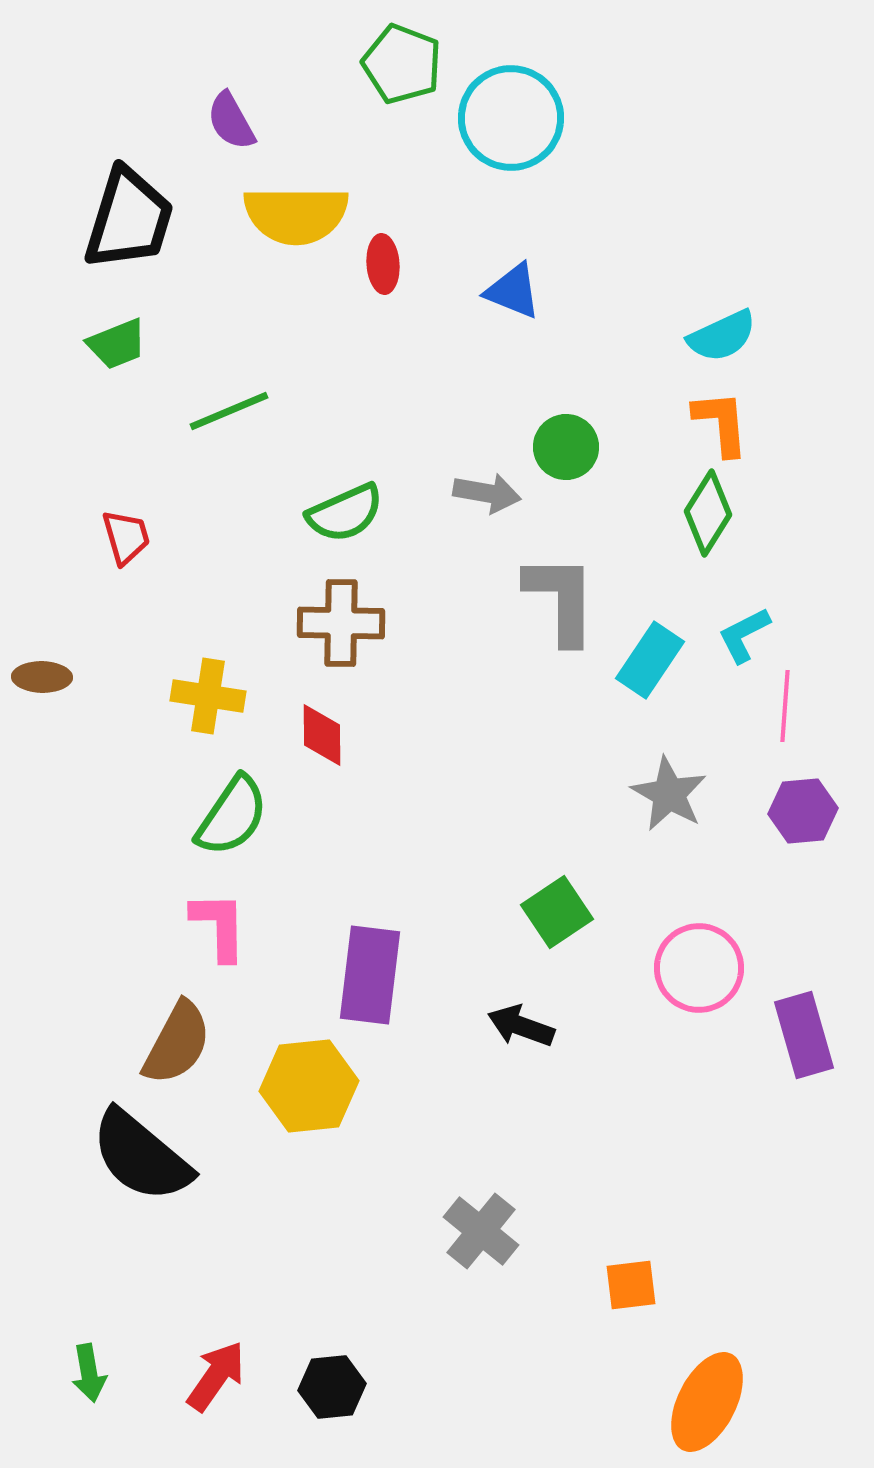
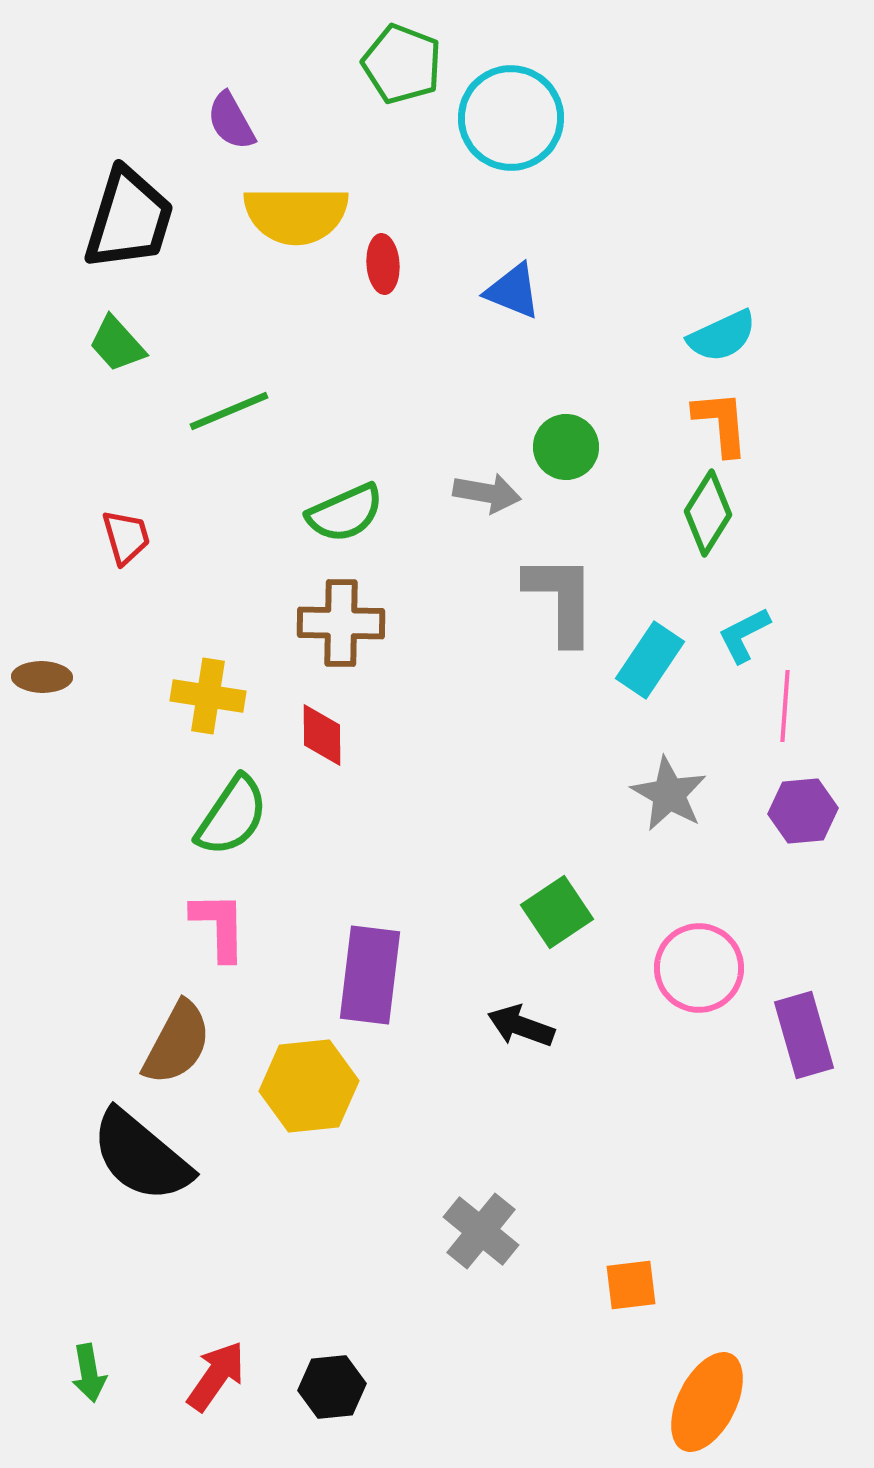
green trapezoid at (117, 344): rotated 70 degrees clockwise
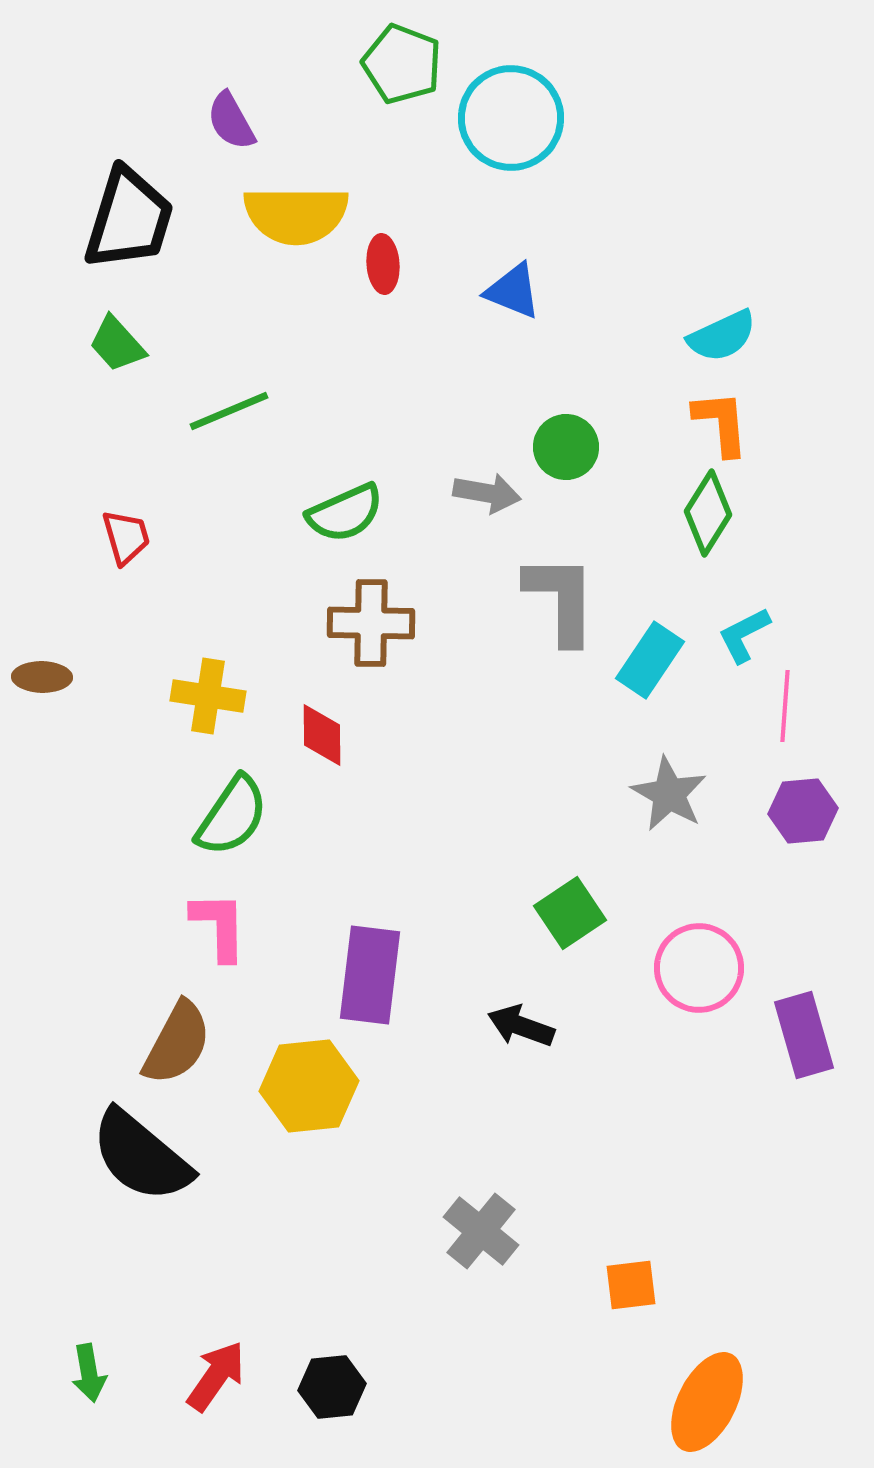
brown cross at (341, 623): moved 30 px right
green square at (557, 912): moved 13 px right, 1 px down
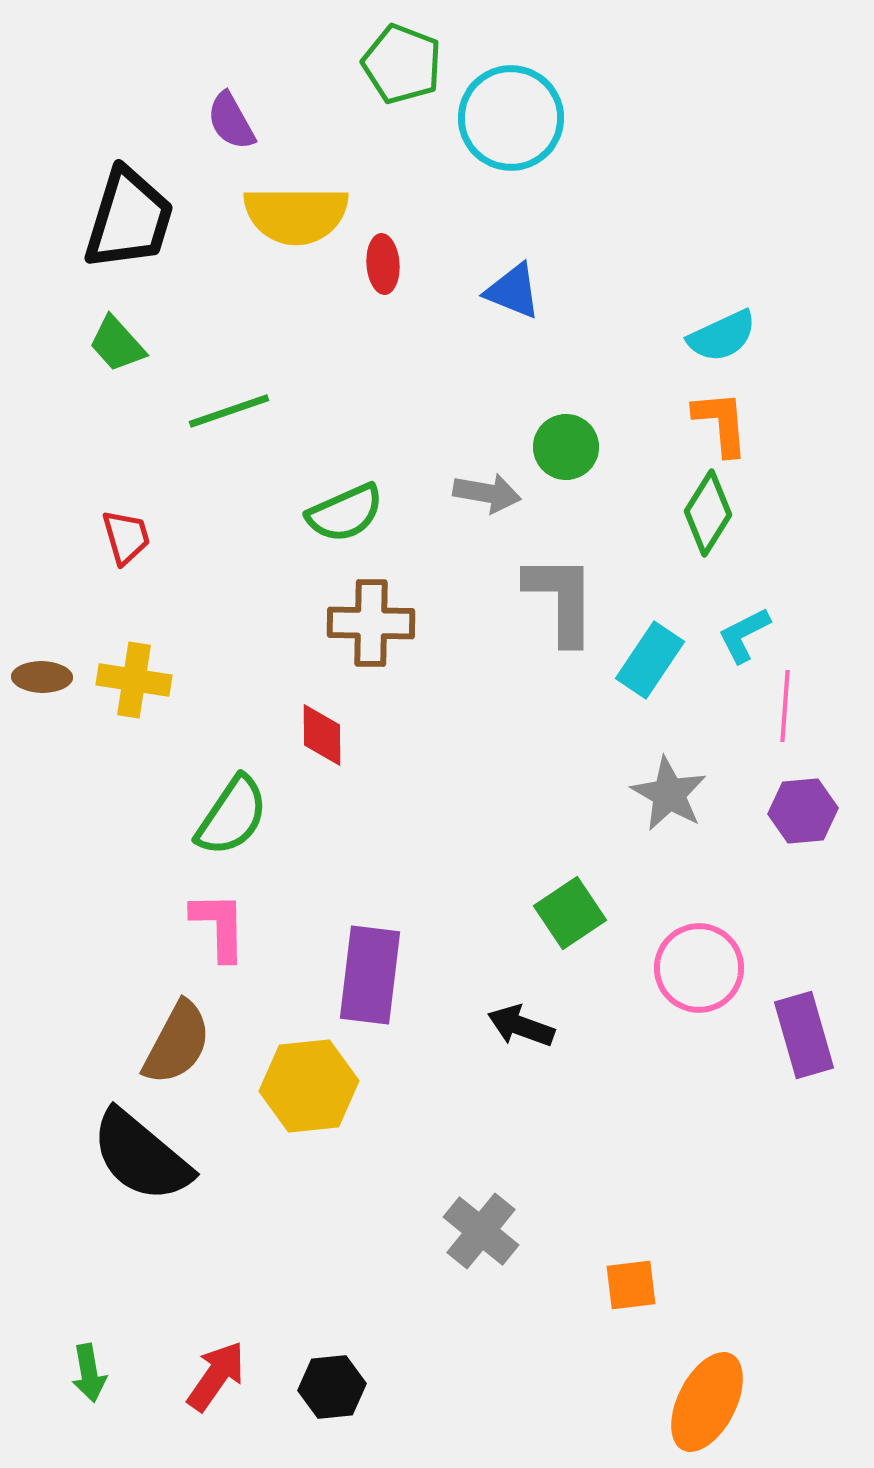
green line at (229, 411): rotated 4 degrees clockwise
yellow cross at (208, 696): moved 74 px left, 16 px up
